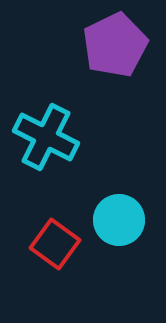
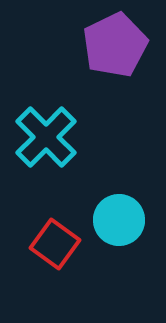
cyan cross: rotated 18 degrees clockwise
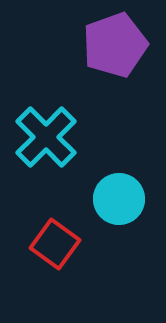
purple pentagon: rotated 6 degrees clockwise
cyan circle: moved 21 px up
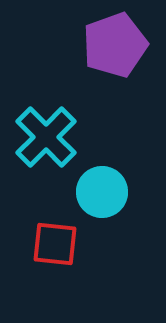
cyan circle: moved 17 px left, 7 px up
red square: rotated 30 degrees counterclockwise
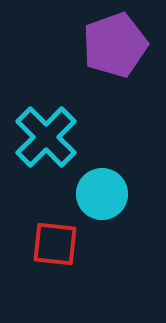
cyan circle: moved 2 px down
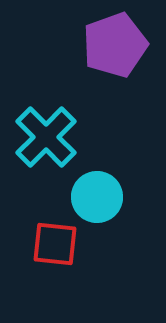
cyan circle: moved 5 px left, 3 px down
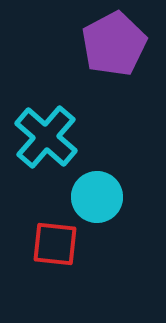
purple pentagon: moved 1 px left, 1 px up; rotated 8 degrees counterclockwise
cyan cross: rotated 4 degrees counterclockwise
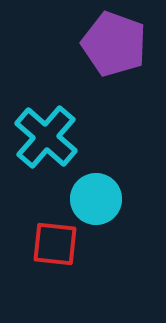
purple pentagon: rotated 24 degrees counterclockwise
cyan circle: moved 1 px left, 2 px down
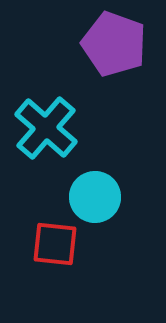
cyan cross: moved 9 px up
cyan circle: moved 1 px left, 2 px up
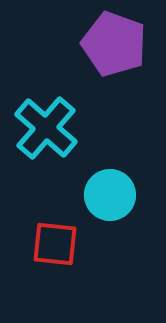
cyan circle: moved 15 px right, 2 px up
